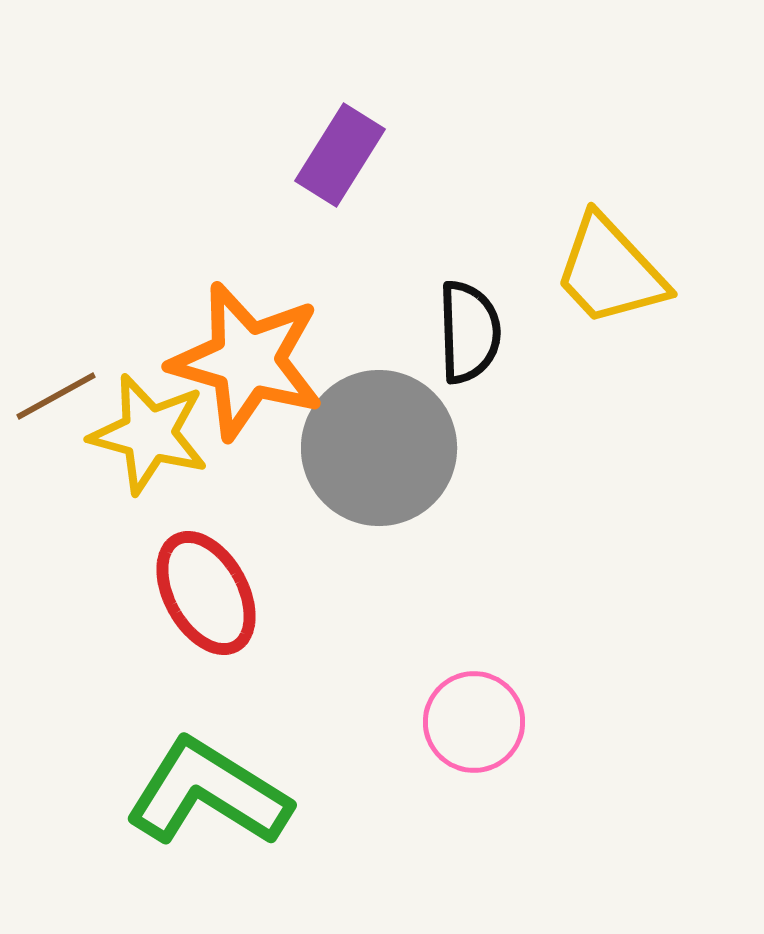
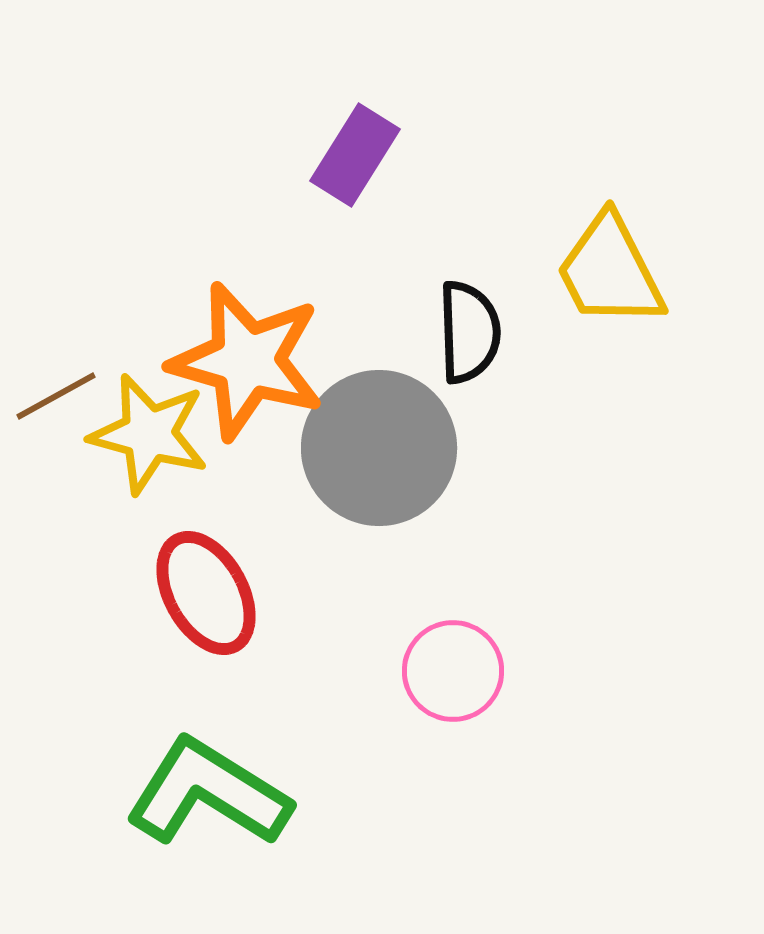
purple rectangle: moved 15 px right
yellow trapezoid: rotated 16 degrees clockwise
pink circle: moved 21 px left, 51 px up
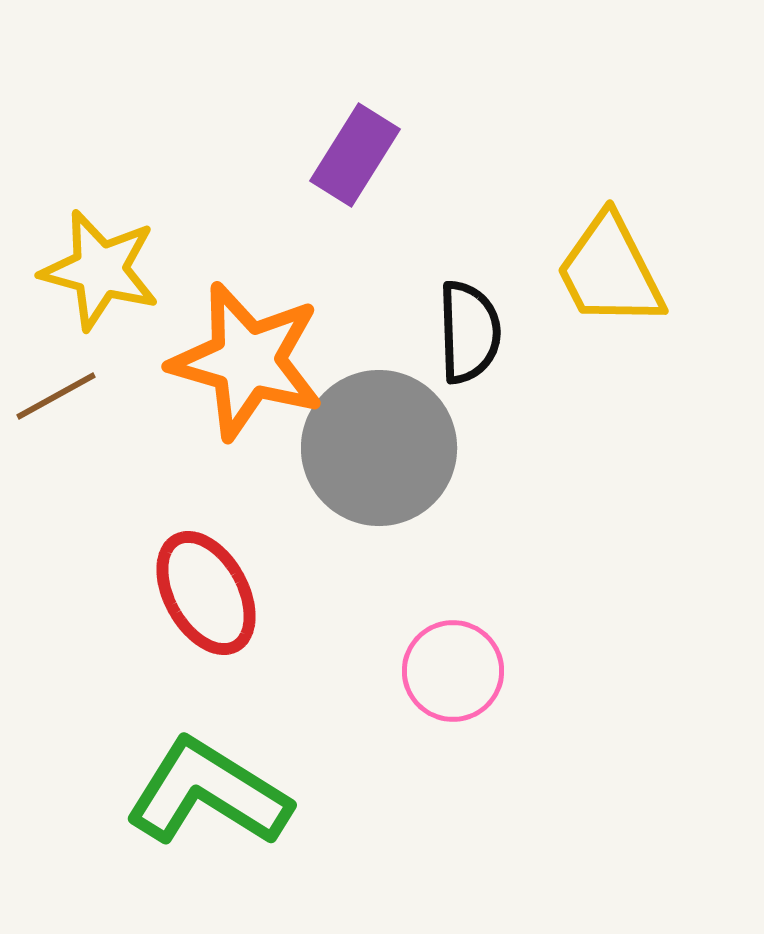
yellow star: moved 49 px left, 164 px up
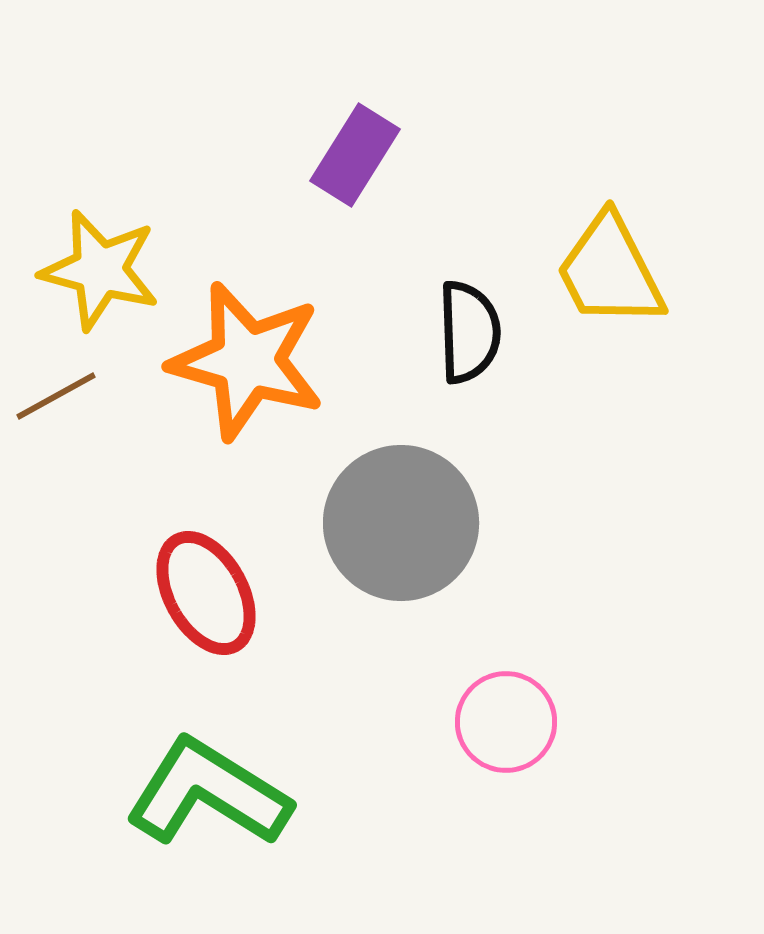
gray circle: moved 22 px right, 75 px down
pink circle: moved 53 px right, 51 px down
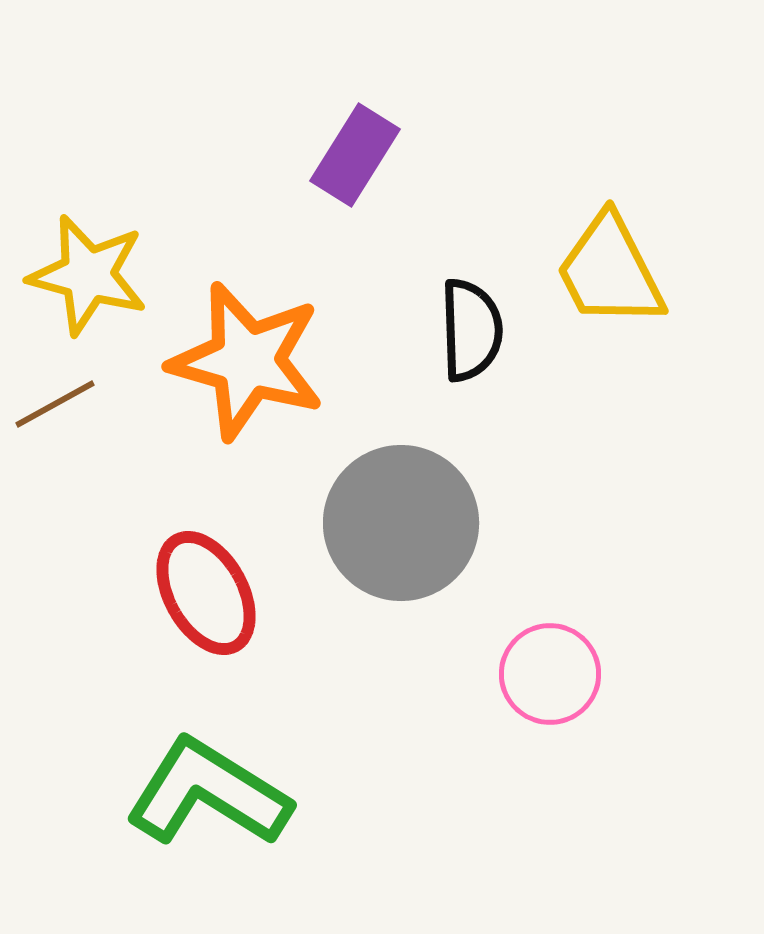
yellow star: moved 12 px left, 5 px down
black semicircle: moved 2 px right, 2 px up
brown line: moved 1 px left, 8 px down
pink circle: moved 44 px right, 48 px up
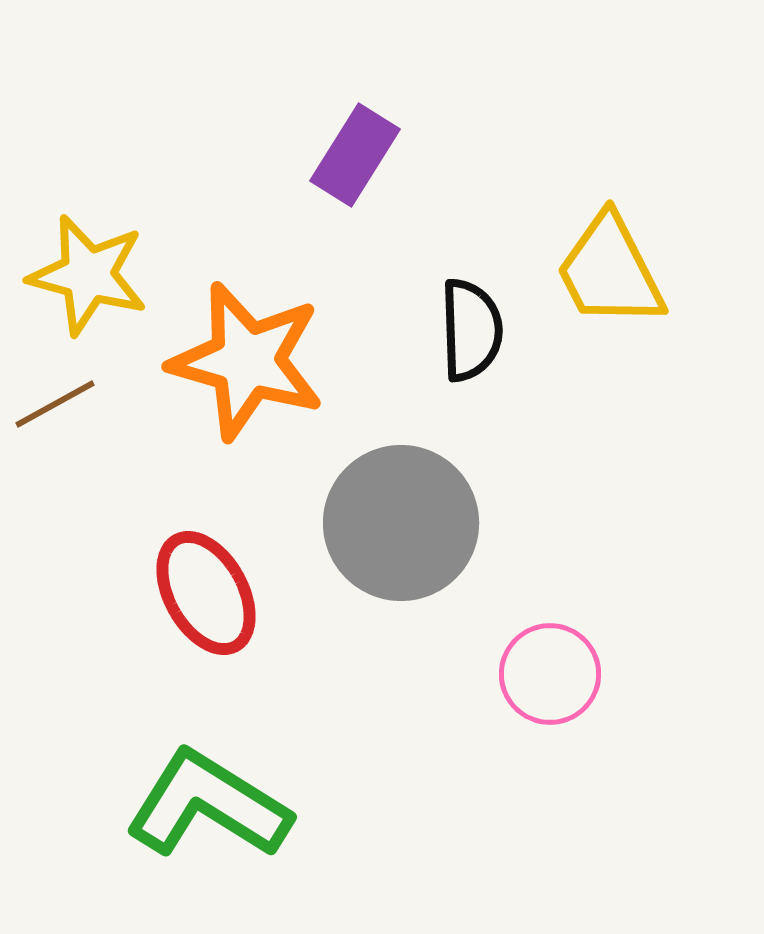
green L-shape: moved 12 px down
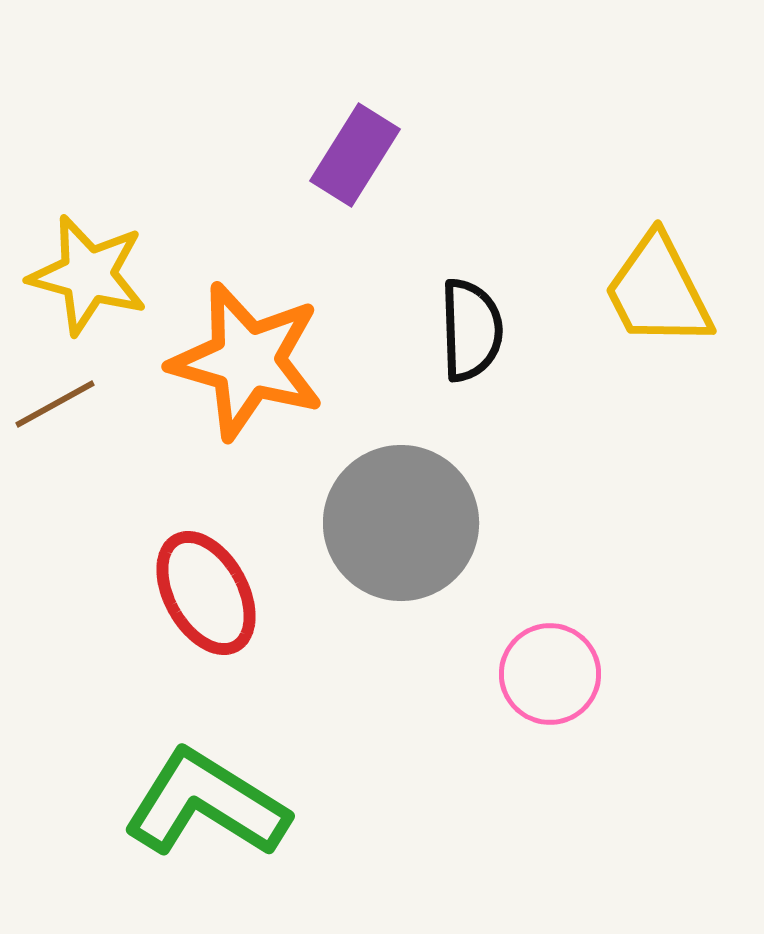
yellow trapezoid: moved 48 px right, 20 px down
green L-shape: moved 2 px left, 1 px up
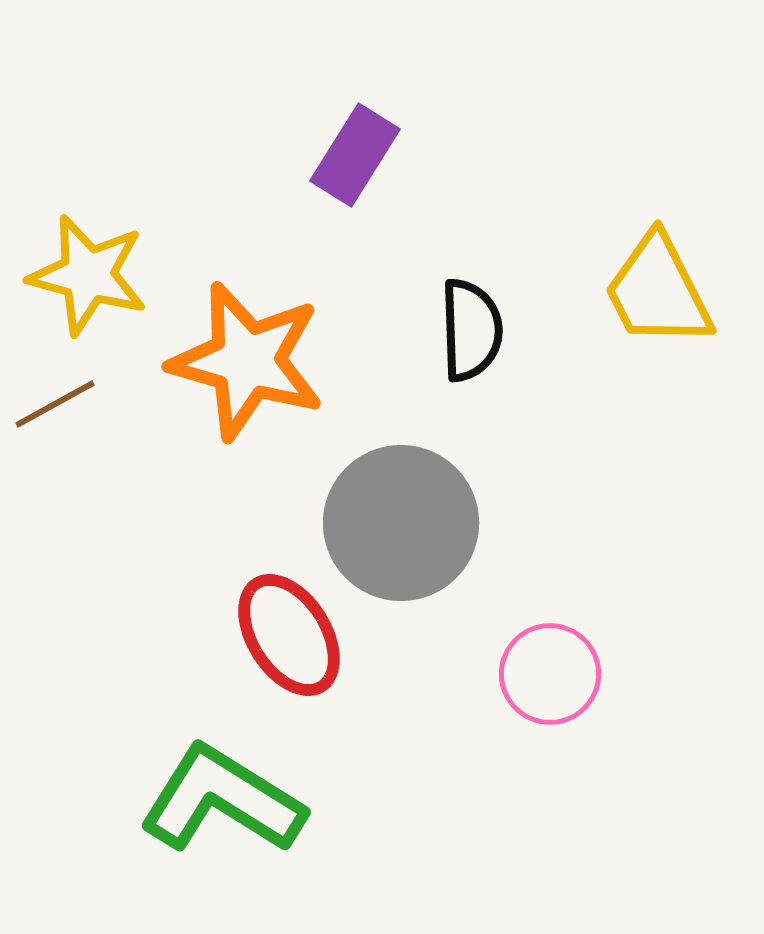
red ellipse: moved 83 px right, 42 px down; rotated 3 degrees counterclockwise
green L-shape: moved 16 px right, 4 px up
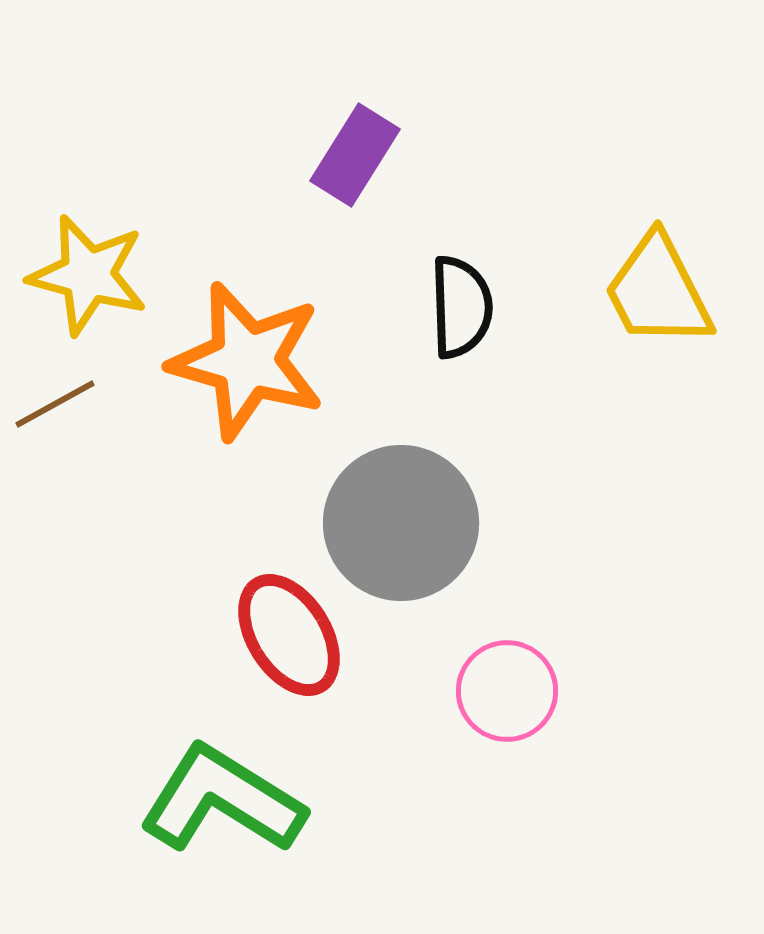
black semicircle: moved 10 px left, 23 px up
pink circle: moved 43 px left, 17 px down
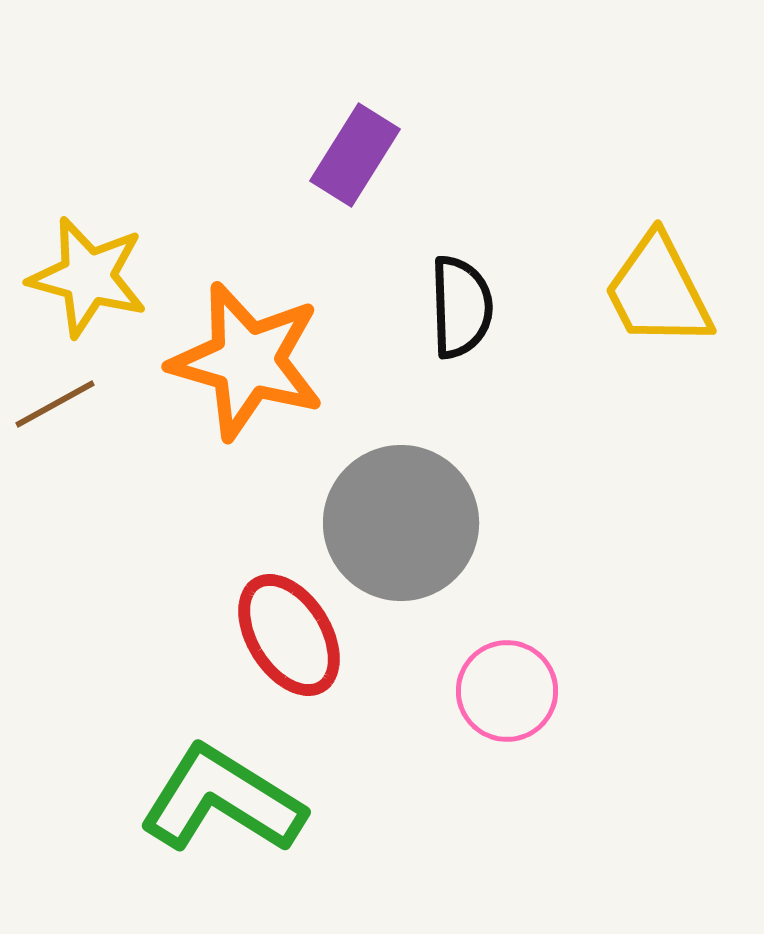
yellow star: moved 2 px down
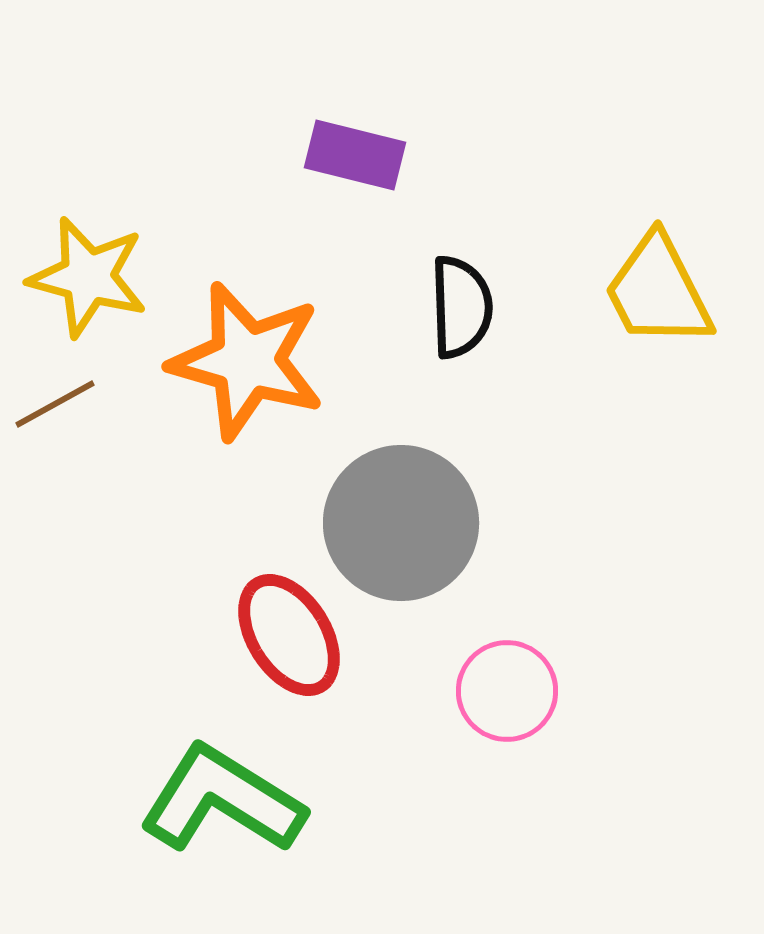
purple rectangle: rotated 72 degrees clockwise
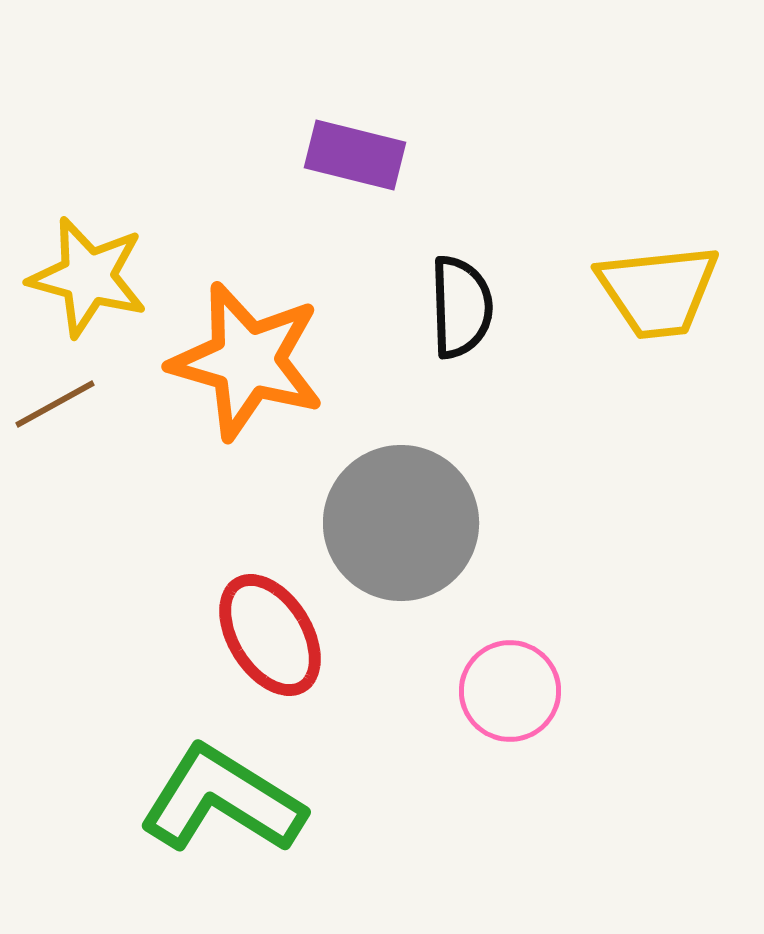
yellow trapezoid: rotated 69 degrees counterclockwise
red ellipse: moved 19 px left
pink circle: moved 3 px right
